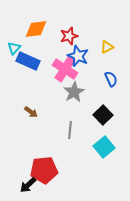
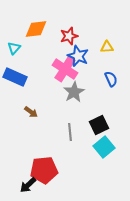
yellow triangle: rotated 24 degrees clockwise
blue rectangle: moved 13 px left, 16 px down
black square: moved 4 px left, 10 px down; rotated 18 degrees clockwise
gray line: moved 2 px down; rotated 12 degrees counterclockwise
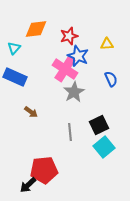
yellow triangle: moved 3 px up
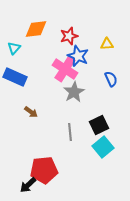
cyan square: moved 1 px left
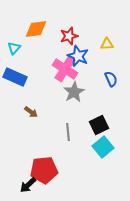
gray line: moved 2 px left
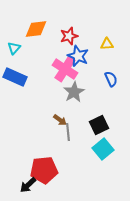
brown arrow: moved 29 px right, 8 px down
cyan square: moved 2 px down
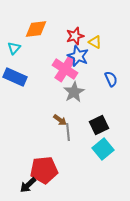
red star: moved 6 px right
yellow triangle: moved 12 px left, 2 px up; rotated 32 degrees clockwise
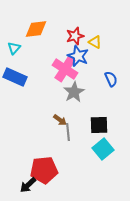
black square: rotated 24 degrees clockwise
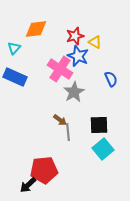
pink cross: moved 5 px left
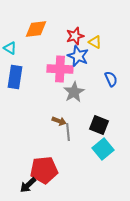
cyan triangle: moved 4 px left; rotated 40 degrees counterclockwise
pink cross: rotated 30 degrees counterclockwise
blue rectangle: rotated 75 degrees clockwise
brown arrow: moved 1 px left, 1 px down; rotated 16 degrees counterclockwise
black square: rotated 24 degrees clockwise
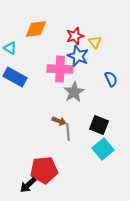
yellow triangle: rotated 24 degrees clockwise
blue rectangle: rotated 70 degrees counterclockwise
